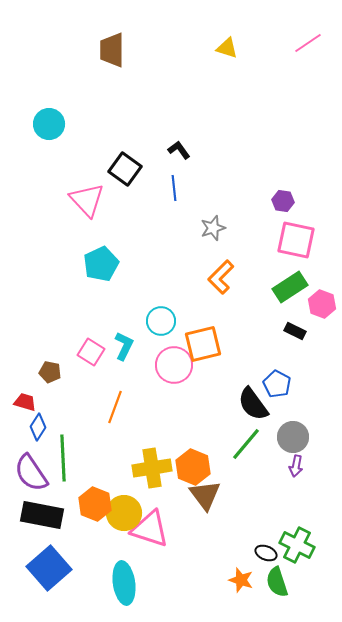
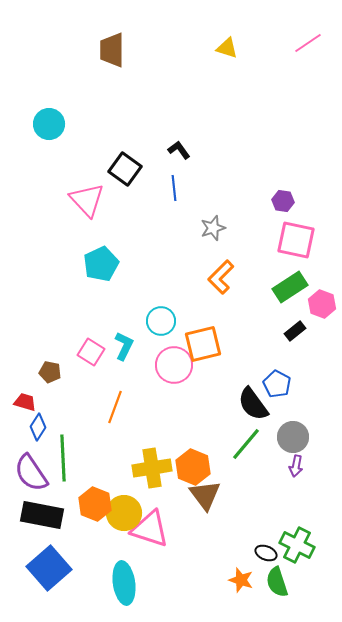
black rectangle at (295, 331): rotated 65 degrees counterclockwise
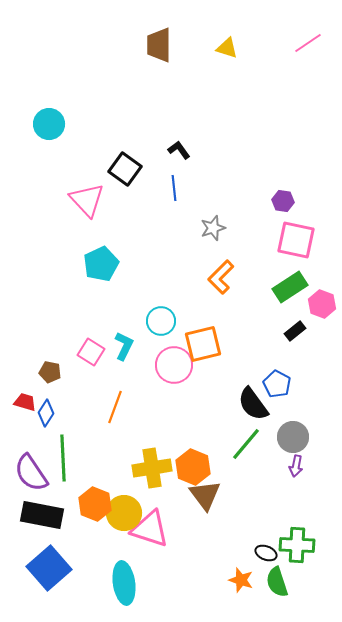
brown trapezoid at (112, 50): moved 47 px right, 5 px up
blue diamond at (38, 427): moved 8 px right, 14 px up
green cross at (297, 545): rotated 24 degrees counterclockwise
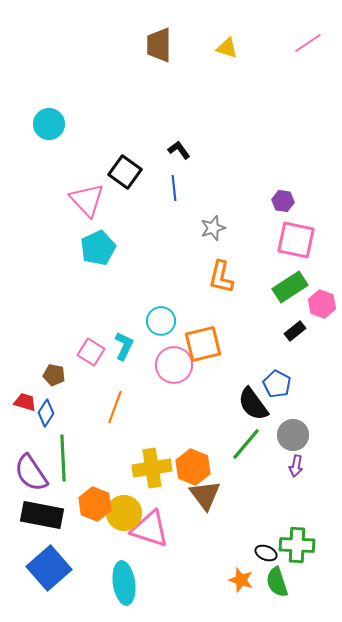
black square at (125, 169): moved 3 px down
cyan pentagon at (101, 264): moved 3 px left, 16 px up
orange L-shape at (221, 277): rotated 32 degrees counterclockwise
brown pentagon at (50, 372): moved 4 px right, 3 px down
gray circle at (293, 437): moved 2 px up
